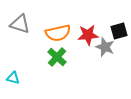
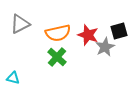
gray triangle: rotated 45 degrees counterclockwise
red star: rotated 25 degrees clockwise
gray star: rotated 24 degrees clockwise
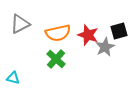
green cross: moved 1 px left, 2 px down
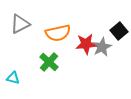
black square: rotated 24 degrees counterclockwise
red star: moved 2 px left, 9 px down; rotated 25 degrees counterclockwise
gray star: moved 3 px left
green cross: moved 7 px left, 3 px down
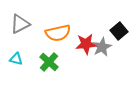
cyan triangle: moved 3 px right, 19 px up
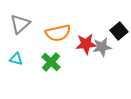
gray triangle: rotated 15 degrees counterclockwise
gray star: rotated 18 degrees clockwise
green cross: moved 2 px right
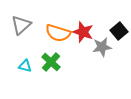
gray triangle: moved 1 px right, 1 px down
orange semicircle: rotated 30 degrees clockwise
red star: moved 3 px left, 12 px up; rotated 25 degrees clockwise
cyan triangle: moved 9 px right, 7 px down
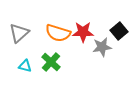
gray triangle: moved 2 px left, 8 px down
red star: rotated 20 degrees counterclockwise
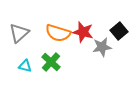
red star: rotated 15 degrees clockwise
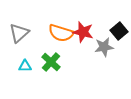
orange semicircle: moved 3 px right
gray star: moved 2 px right
cyan triangle: rotated 16 degrees counterclockwise
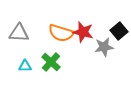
gray triangle: rotated 45 degrees clockwise
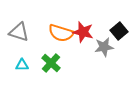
gray triangle: moved 1 px up; rotated 15 degrees clockwise
green cross: moved 1 px down
cyan triangle: moved 3 px left, 1 px up
